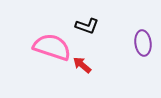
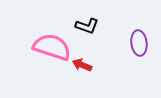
purple ellipse: moved 4 px left
red arrow: rotated 18 degrees counterclockwise
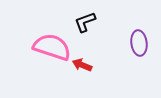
black L-shape: moved 2 px left, 4 px up; rotated 140 degrees clockwise
